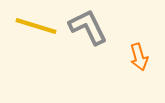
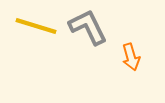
orange arrow: moved 8 px left
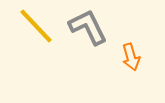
yellow line: rotated 30 degrees clockwise
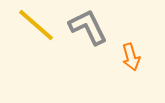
yellow line: moved 1 px up; rotated 6 degrees counterclockwise
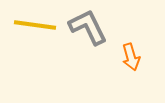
yellow line: moved 1 px left; rotated 33 degrees counterclockwise
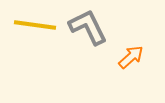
orange arrow: rotated 116 degrees counterclockwise
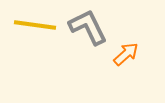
orange arrow: moved 5 px left, 3 px up
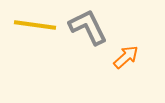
orange arrow: moved 3 px down
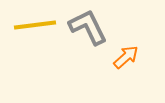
yellow line: rotated 15 degrees counterclockwise
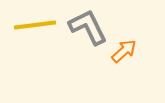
orange arrow: moved 2 px left, 6 px up
